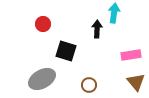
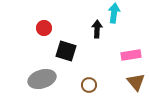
red circle: moved 1 px right, 4 px down
gray ellipse: rotated 12 degrees clockwise
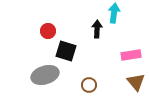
red circle: moved 4 px right, 3 px down
gray ellipse: moved 3 px right, 4 px up
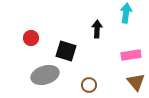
cyan arrow: moved 12 px right
red circle: moved 17 px left, 7 px down
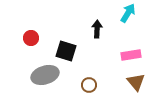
cyan arrow: moved 2 px right; rotated 24 degrees clockwise
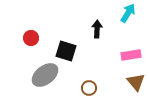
gray ellipse: rotated 20 degrees counterclockwise
brown circle: moved 3 px down
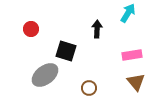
red circle: moved 9 px up
pink rectangle: moved 1 px right
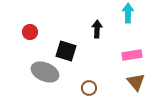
cyan arrow: rotated 30 degrees counterclockwise
red circle: moved 1 px left, 3 px down
gray ellipse: moved 3 px up; rotated 60 degrees clockwise
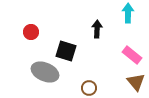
red circle: moved 1 px right
pink rectangle: rotated 48 degrees clockwise
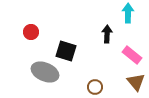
black arrow: moved 10 px right, 5 px down
brown circle: moved 6 px right, 1 px up
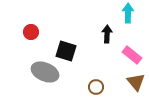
brown circle: moved 1 px right
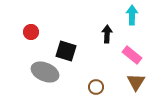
cyan arrow: moved 4 px right, 2 px down
brown triangle: rotated 12 degrees clockwise
